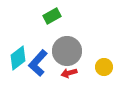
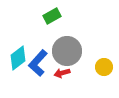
red arrow: moved 7 px left
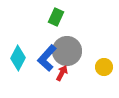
green rectangle: moved 4 px right, 1 px down; rotated 36 degrees counterclockwise
cyan diamond: rotated 25 degrees counterclockwise
blue L-shape: moved 9 px right, 5 px up
red arrow: rotated 133 degrees clockwise
